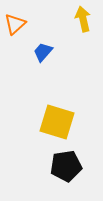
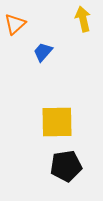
yellow square: rotated 18 degrees counterclockwise
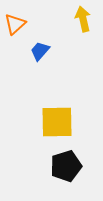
blue trapezoid: moved 3 px left, 1 px up
black pentagon: rotated 8 degrees counterclockwise
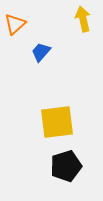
blue trapezoid: moved 1 px right, 1 px down
yellow square: rotated 6 degrees counterclockwise
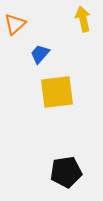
blue trapezoid: moved 1 px left, 2 px down
yellow square: moved 30 px up
black pentagon: moved 6 px down; rotated 8 degrees clockwise
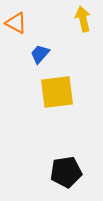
orange triangle: moved 1 px right, 1 px up; rotated 50 degrees counterclockwise
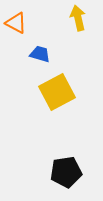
yellow arrow: moved 5 px left, 1 px up
blue trapezoid: rotated 65 degrees clockwise
yellow square: rotated 21 degrees counterclockwise
